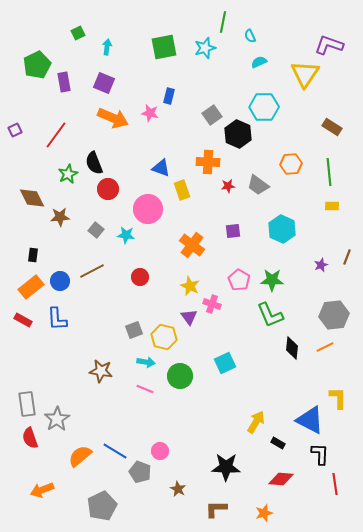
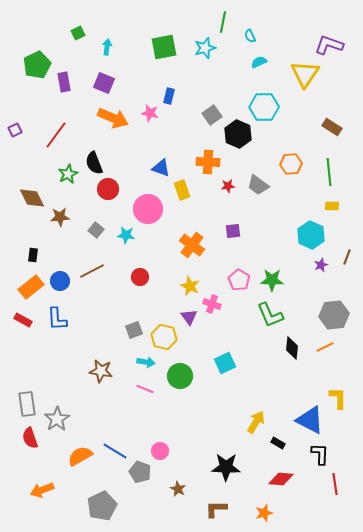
cyan hexagon at (282, 229): moved 29 px right, 6 px down
orange semicircle at (80, 456): rotated 10 degrees clockwise
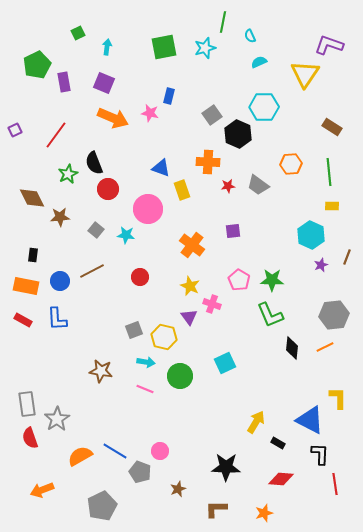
orange rectangle at (31, 287): moved 5 px left, 1 px up; rotated 50 degrees clockwise
brown star at (178, 489): rotated 21 degrees clockwise
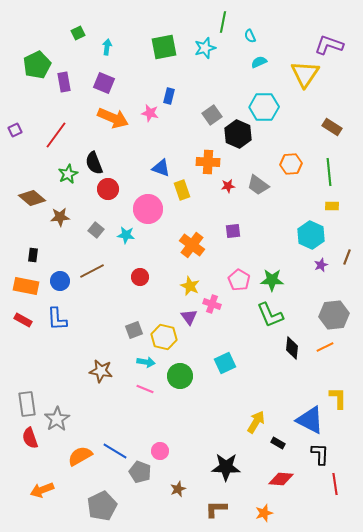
brown diamond at (32, 198): rotated 24 degrees counterclockwise
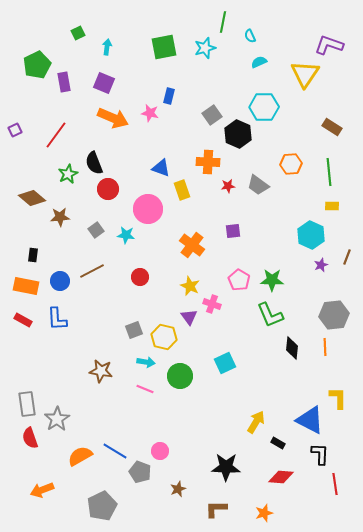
gray square at (96, 230): rotated 14 degrees clockwise
orange line at (325, 347): rotated 66 degrees counterclockwise
red diamond at (281, 479): moved 2 px up
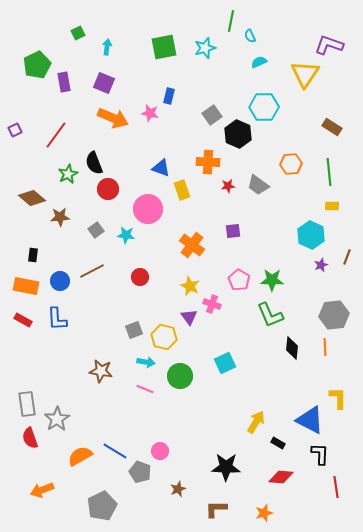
green line at (223, 22): moved 8 px right, 1 px up
red line at (335, 484): moved 1 px right, 3 px down
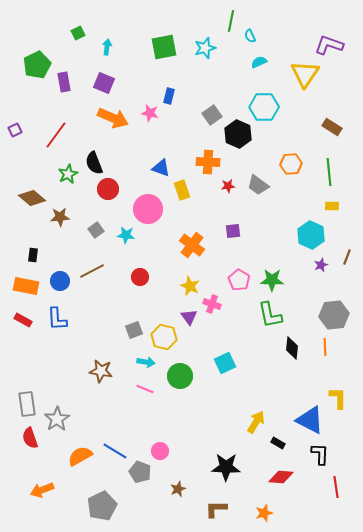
green L-shape at (270, 315): rotated 12 degrees clockwise
